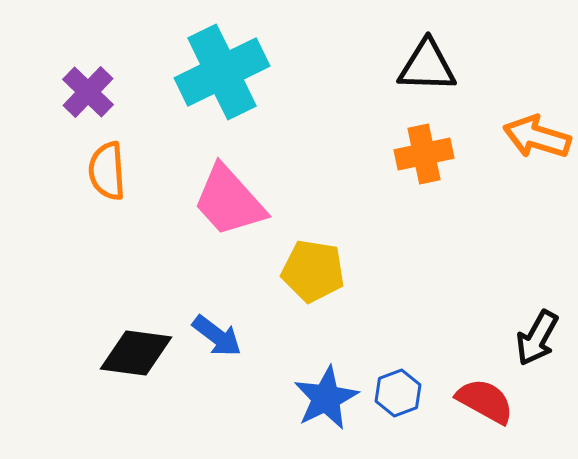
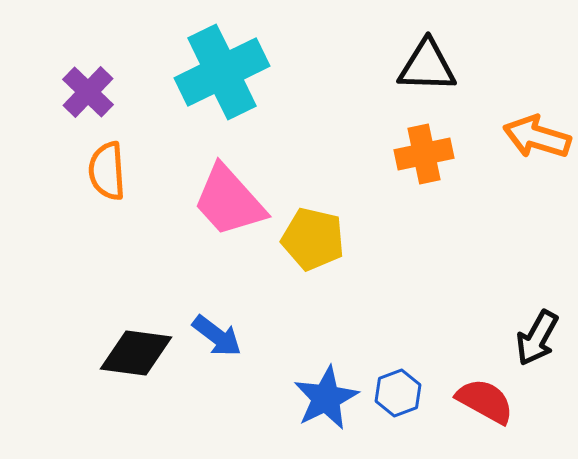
yellow pentagon: moved 32 px up; rotated 4 degrees clockwise
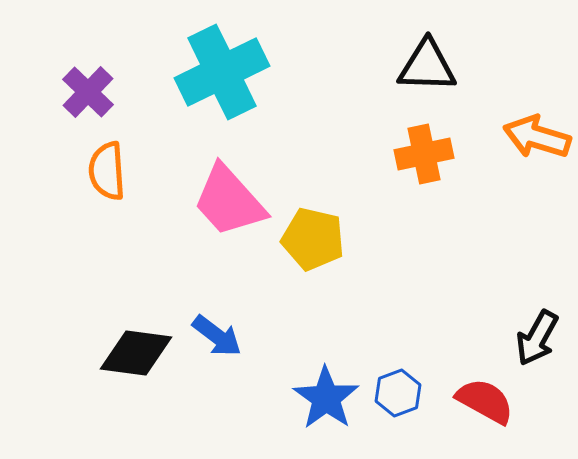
blue star: rotated 10 degrees counterclockwise
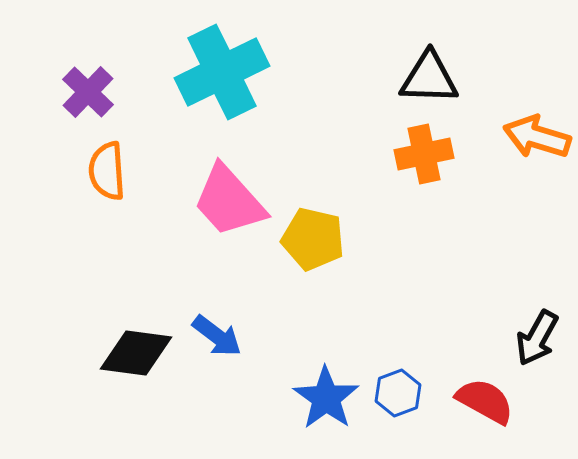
black triangle: moved 2 px right, 12 px down
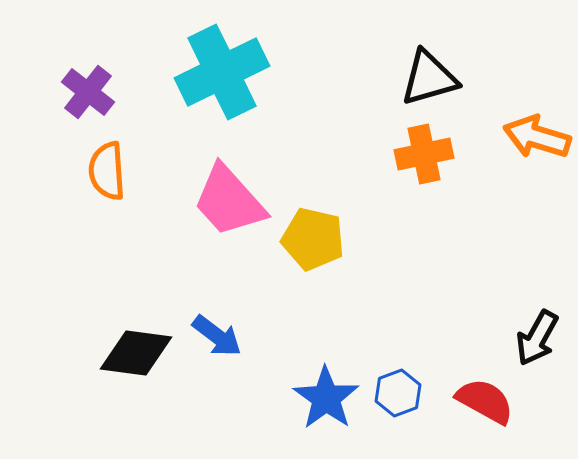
black triangle: rotated 18 degrees counterclockwise
purple cross: rotated 6 degrees counterclockwise
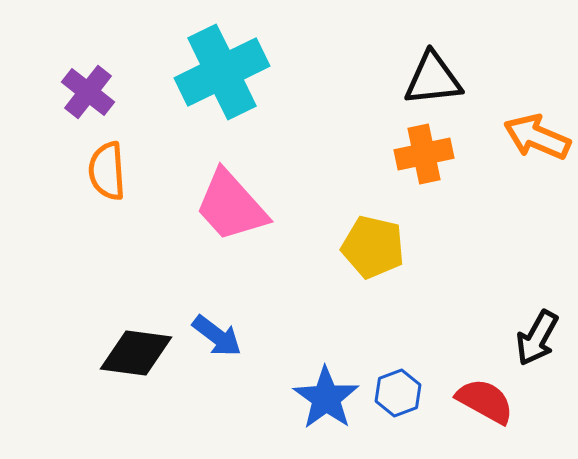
black triangle: moved 4 px right, 1 px down; rotated 10 degrees clockwise
orange arrow: rotated 6 degrees clockwise
pink trapezoid: moved 2 px right, 5 px down
yellow pentagon: moved 60 px right, 8 px down
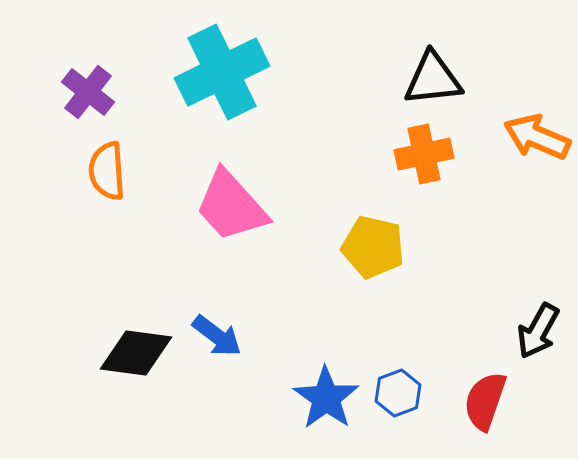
black arrow: moved 1 px right, 7 px up
red semicircle: rotated 100 degrees counterclockwise
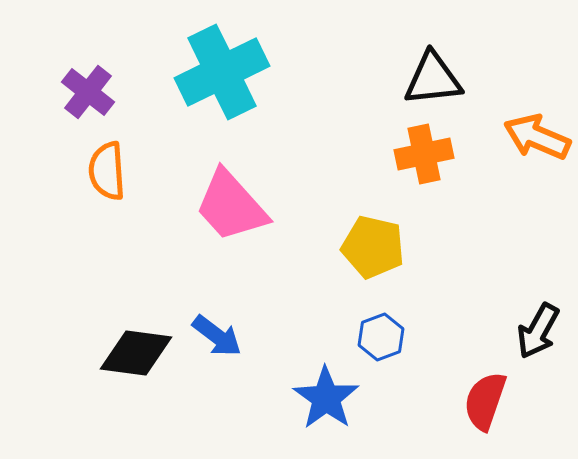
blue hexagon: moved 17 px left, 56 px up
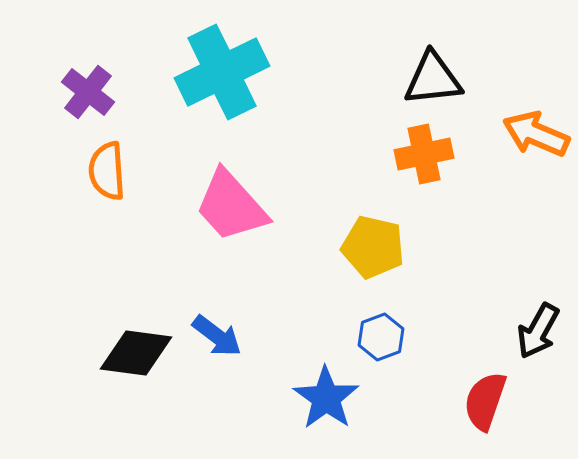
orange arrow: moved 1 px left, 3 px up
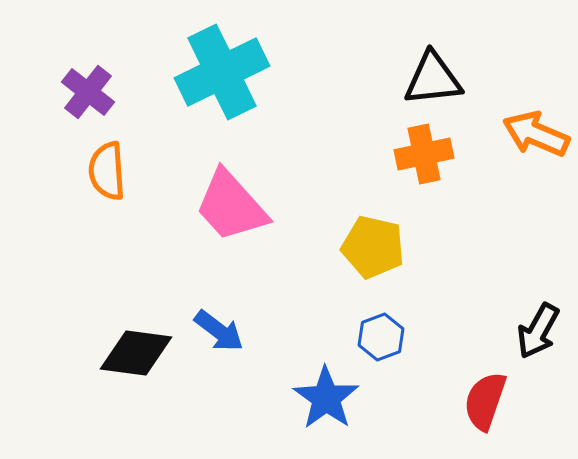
blue arrow: moved 2 px right, 5 px up
